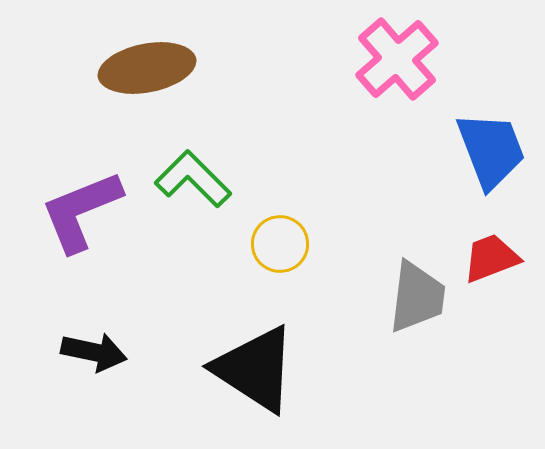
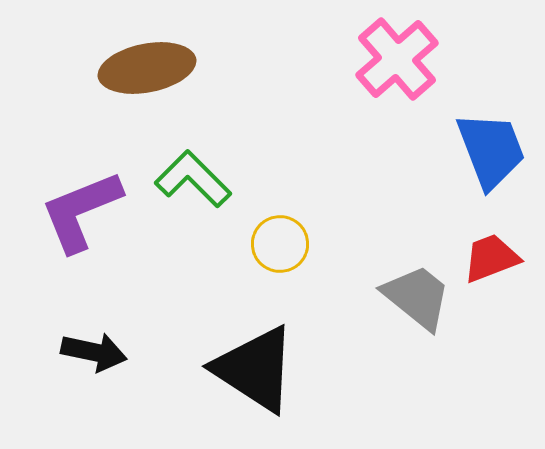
gray trapezoid: rotated 58 degrees counterclockwise
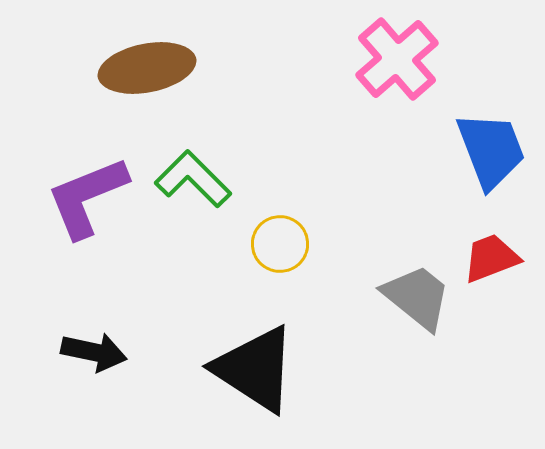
purple L-shape: moved 6 px right, 14 px up
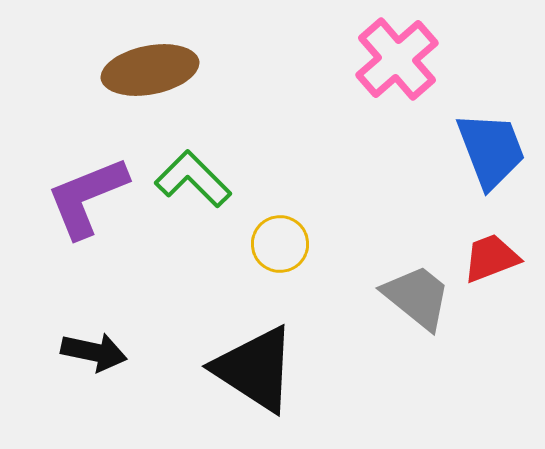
brown ellipse: moved 3 px right, 2 px down
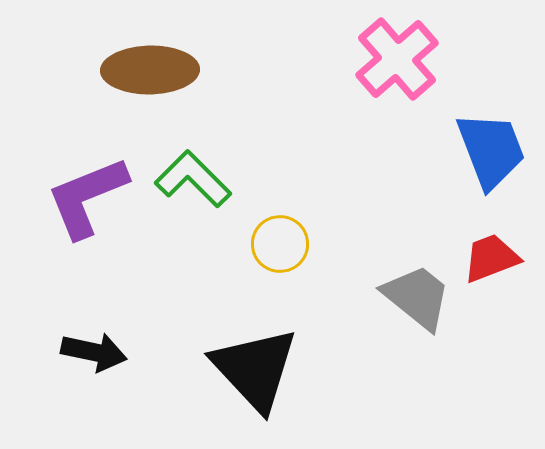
brown ellipse: rotated 10 degrees clockwise
black triangle: rotated 14 degrees clockwise
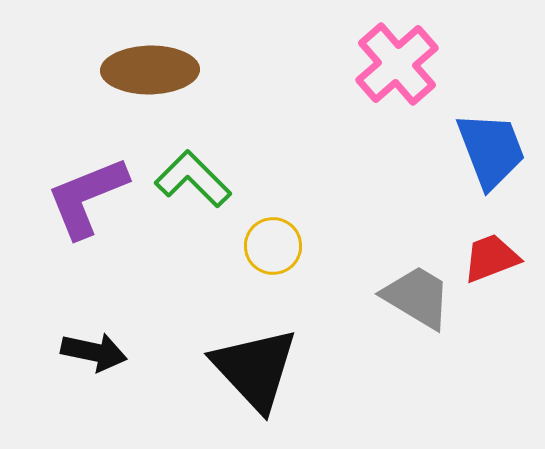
pink cross: moved 5 px down
yellow circle: moved 7 px left, 2 px down
gray trapezoid: rotated 8 degrees counterclockwise
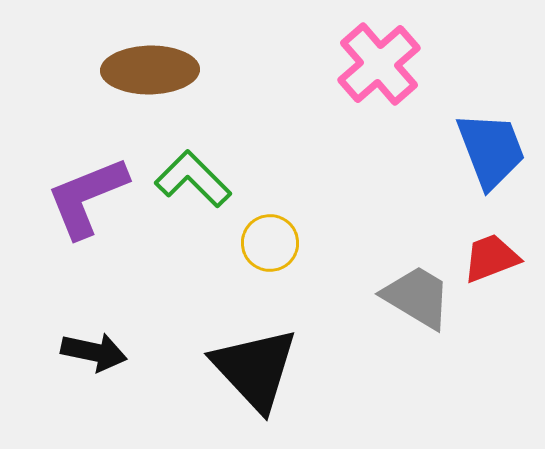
pink cross: moved 18 px left
yellow circle: moved 3 px left, 3 px up
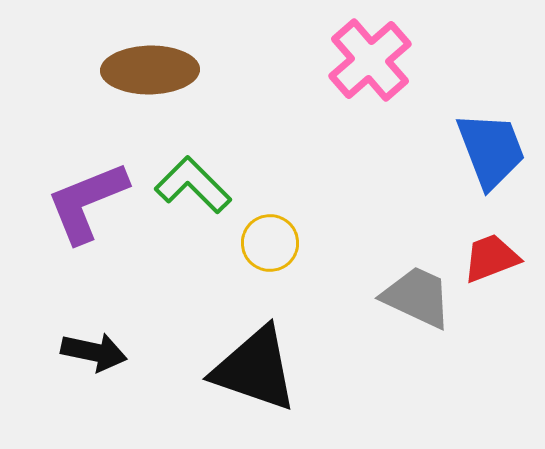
pink cross: moved 9 px left, 4 px up
green L-shape: moved 6 px down
purple L-shape: moved 5 px down
gray trapezoid: rotated 6 degrees counterclockwise
black triangle: rotated 28 degrees counterclockwise
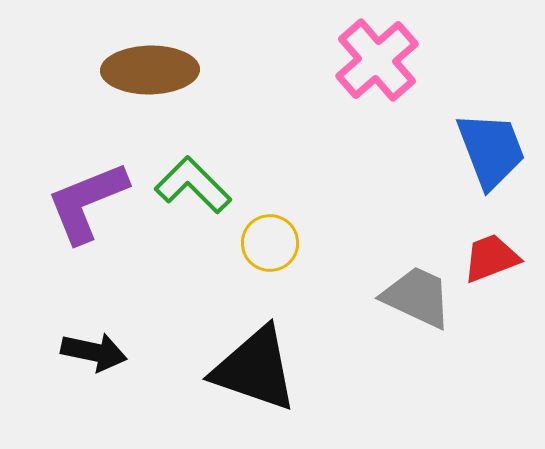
pink cross: moved 7 px right
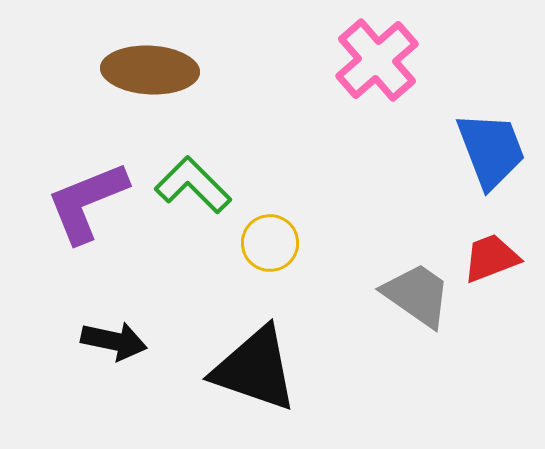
brown ellipse: rotated 4 degrees clockwise
gray trapezoid: moved 2 px up; rotated 10 degrees clockwise
black arrow: moved 20 px right, 11 px up
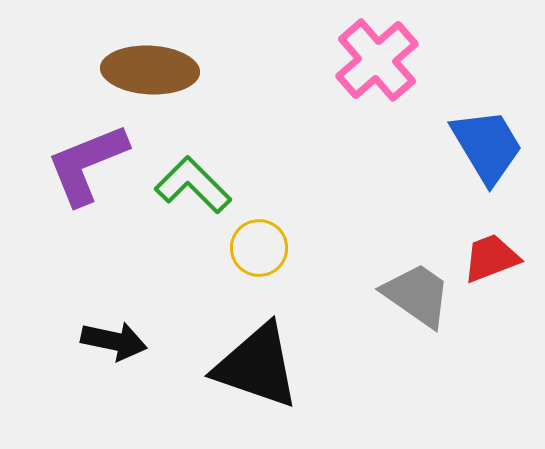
blue trapezoid: moved 4 px left, 4 px up; rotated 10 degrees counterclockwise
purple L-shape: moved 38 px up
yellow circle: moved 11 px left, 5 px down
black triangle: moved 2 px right, 3 px up
